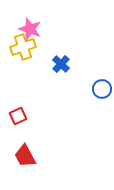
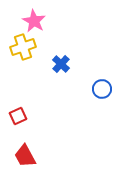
pink star: moved 4 px right, 8 px up; rotated 10 degrees clockwise
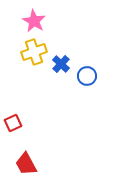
yellow cross: moved 11 px right, 5 px down
blue circle: moved 15 px left, 13 px up
red square: moved 5 px left, 7 px down
red trapezoid: moved 1 px right, 8 px down
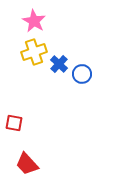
blue cross: moved 2 px left
blue circle: moved 5 px left, 2 px up
red square: moved 1 px right; rotated 36 degrees clockwise
red trapezoid: moved 1 px right; rotated 15 degrees counterclockwise
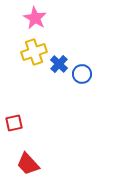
pink star: moved 1 px right, 3 px up
red square: rotated 24 degrees counterclockwise
red trapezoid: moved 1 px right
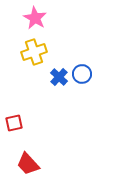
blue cross: moved 13 px down
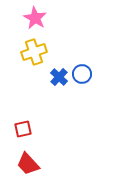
red square: moved 9 px right, 6 px down
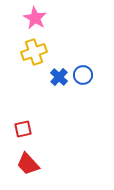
blue circle: moved 1 px right, 1 px down
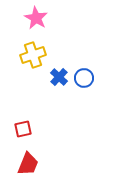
pink star: moved 1 px right
yellow cross: moved 1 px left, 3 px down
blue circle: moved 1 px right, 3 px down
red trapezoid: rotated 115 degrees counterclockwise
